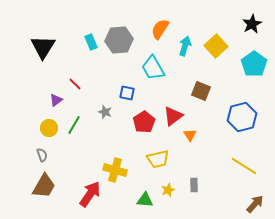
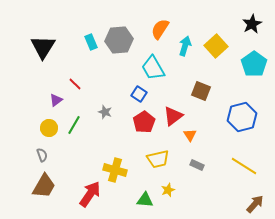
blue square: moved 12 px right, 1 px down; rotated 21 degrees clockwise
gray rectangle: moved 3 px right, 20 px up; rotated 64 degrees counterclockwise
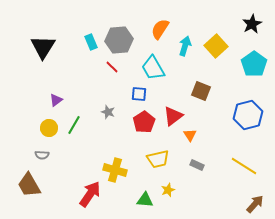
red line: moved 37 px right, 17 px up
blue square: rotated 28 degrees counterclockwise
gray star: moved 3 px right
blue hexagon: moved 6 px right, 2 px up
gray semicircle: rotated 112 degrees clockwise
brown trapezoid: moved 15 px left, 1 px up; rotated 120 degrees clockwise
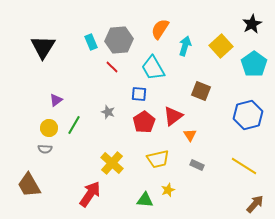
yellow square: moved 5 px right
gray semicircle: moved 3 px right, 6 px up
yellow cross: moved 3 px left, 7 px up; rotated 25 degrees clockwise
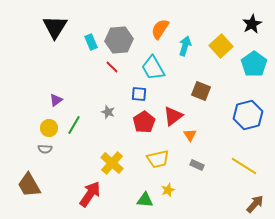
black triangle: moved 12 px right, 20 px up
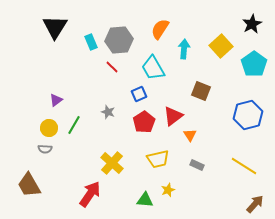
cyan arrow: moved 1 px left, 3 px down; rotated 12 degrees counterclockwise
blue square: rotated 28 degrees counterclockwise
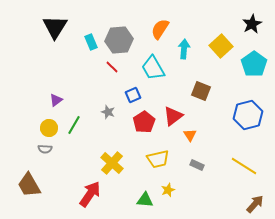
blue square: moved 6 px left, 1 px down
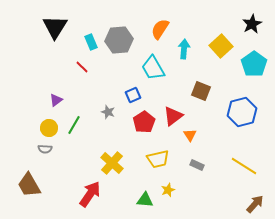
red line: moved 30 px left
blue hexagon: moved 6 px left, 3 px up
